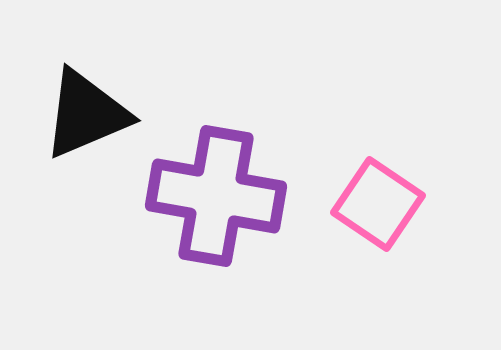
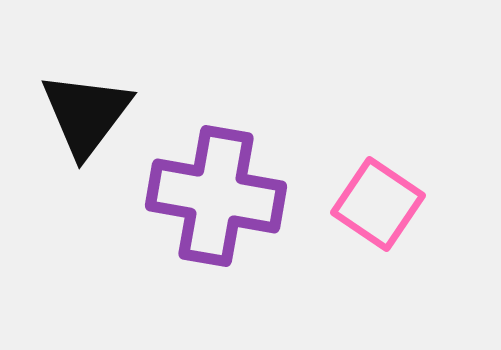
black triangle: rotated 30 degrees counterclockwise
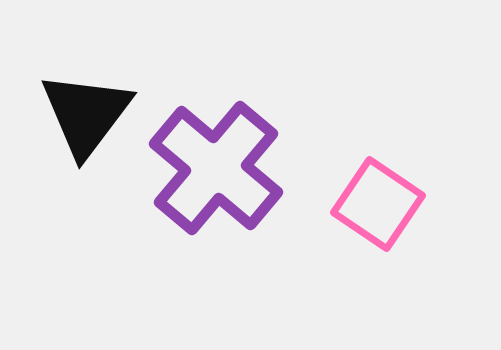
purple cross: moved 28 px up; rotated 30 degrees clockwise
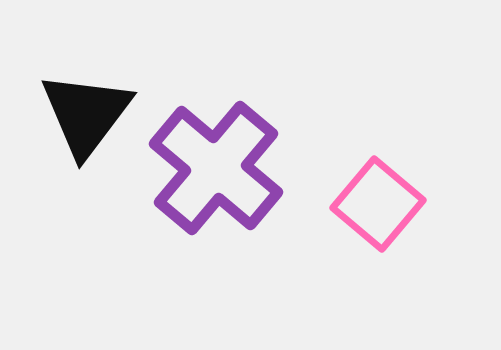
pink square: rotated 6 degrees clockwise
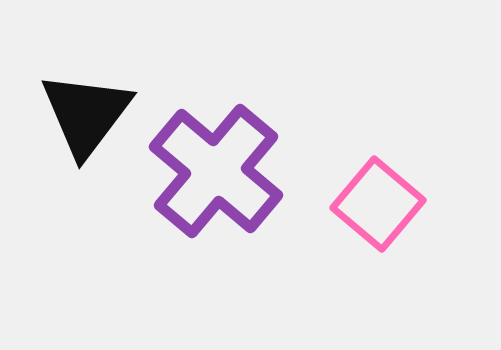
purple cross: moved 3 px down
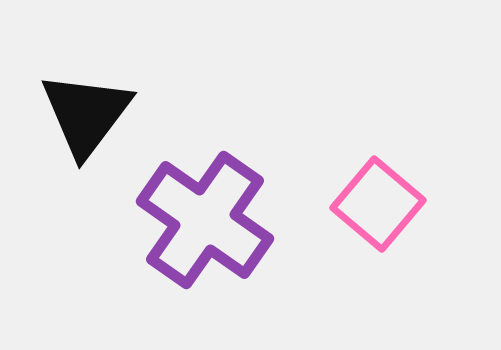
purple cross: moved 11 px left, 49 px down; rotated 5 degrees counterclockwise
